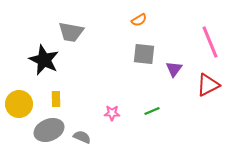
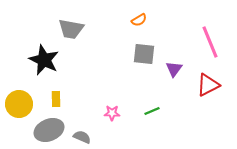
gray trapezoid: moved 3 px up
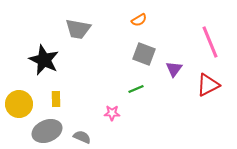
gray trapezoid: moved 7 px right
gray square: rotated 15 degrees clockwise
green line: moved 16 px left, 22 px up
gray ellipse: moved 2 px left, 1 px down
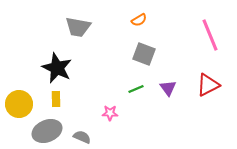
gray trapezoid: moved 2 px up
pink line: moved 7 px up
black star: moved 13 px right, 8 px down
purple triangle: moved 6 px left, 19 px down; rotated 12 degrees counterclockwise
pink star: moved 2 px left
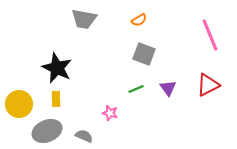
gray trapezoid: moved 6 px right, 8 px up
pink star: rotated 14 degrees clockwise
gray semicircle: moved 2 px right, 1 px up
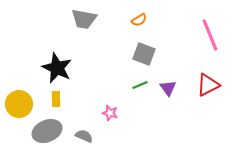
green line: moved 4 px right, 4 px up
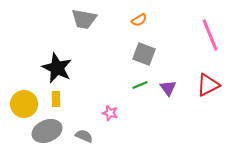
yellow circle: moved 5 px right
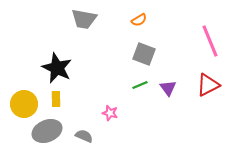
pink line: moved 6 px down
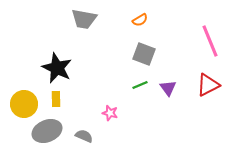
orange semicircle: moved 1 px right
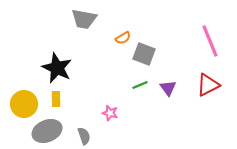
orange semicircle: moved 17 px left, 18 px down
gray semicircle: rotated 48 degrees clockwise
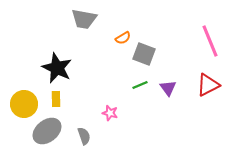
gray ellipse: rotated 16 degrees counterclockwise
